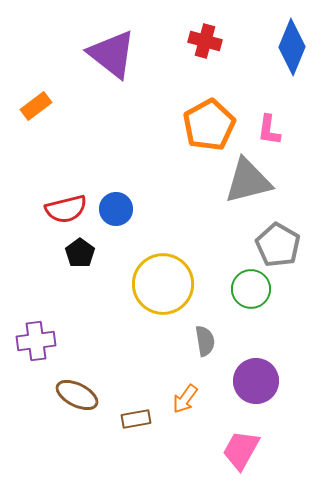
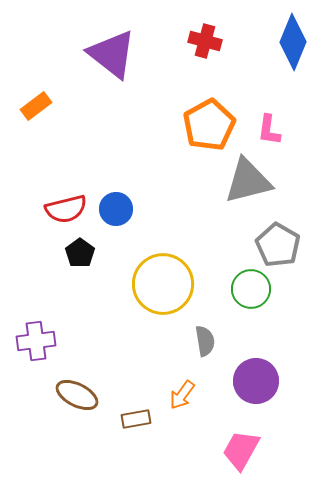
blue diamond: moved 1 px right, 5 px up
orange arrow: moved 3 px left, 4 px up
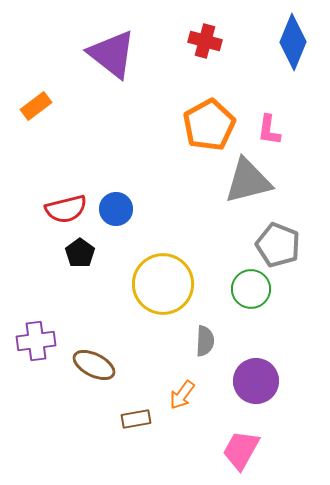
gray pentagon: rotated 9 degrees counterclockwise
gray semicircle: rotated 12 degrees clockwise
brown ellipse: moved 17 px right, 30 px up
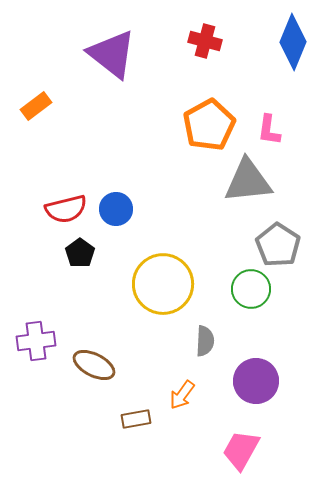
gray triangle: rotated 8 degrees clockwise
gray pentagon: rotated 12 degrees clockwise
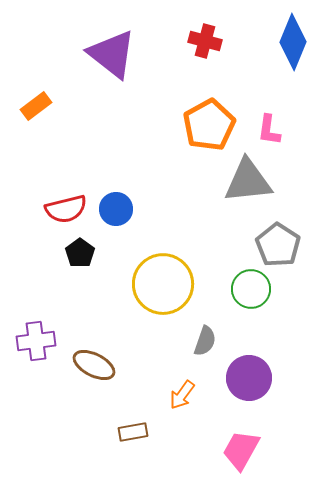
gray semicircle: rotated 16 degrees clockwise
purple circle: moved 7 px left, 3 px up
brown rectangle: moved 3 px left, 13 px down
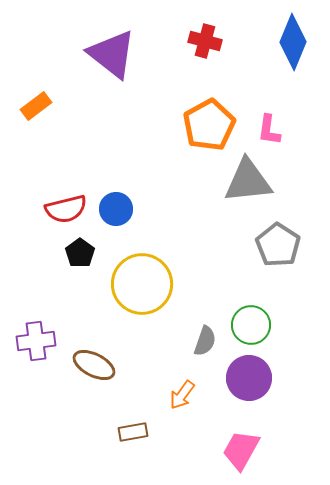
yellow circle: moved 21 px left
green circle: moved 36 px down
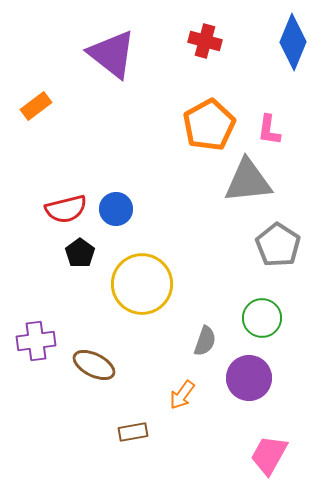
green circle: moved 11 px right, 7 px up
pink trapezoid: moved 28 px right, 5 px down
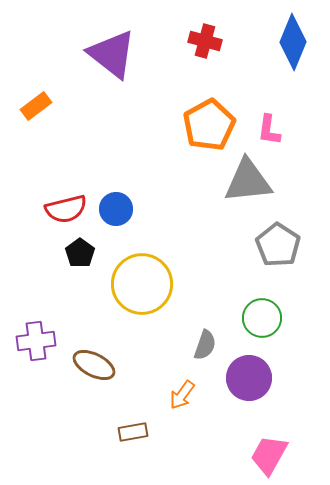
gray semicircle: moved 4 px down
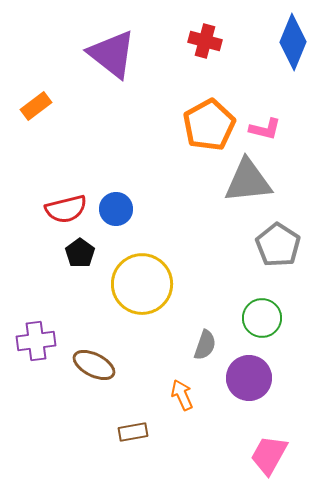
pink L-shape: moved 4 px left, 1 px up; rotated 84 degrees counterclockwise
orange arrow: rotated 120 degrees clockwise
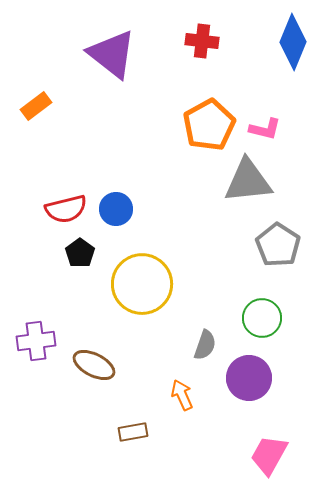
red cross: moved 3 px left; rotated 8 degrees counterclockwise
